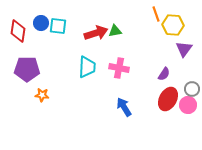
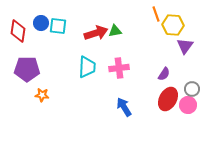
purple triangle: moved 1 px right, 3 px up
pink cross: rotated 18 degrees counterclockwise
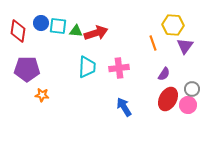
orange line: moved 3 px left, 29 px down
green triangle: moved 39 px left; rotated 16 degrees clockwise
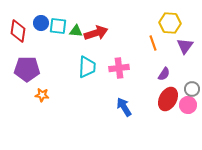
yellow hexagon: moved 3 px left, 2 px up
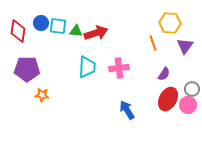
blue arrow: moved 3 px right, 3 px down
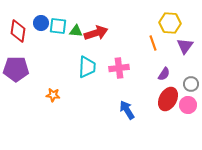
purple pentagon: moved 11 px left
gray circle: moved 1 px left, 5 px up
orange star: moved 11 px right
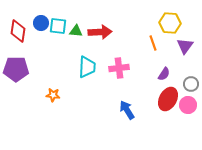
red arrow: moved 4 px right, 1 px up; rotated 15 degrees clockwise
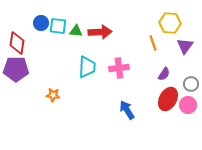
red diamond: moved 1 px left, 12 px down
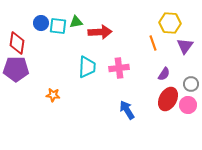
green triangle: moved 9 px up; rotated 16 degrees counterclockwise
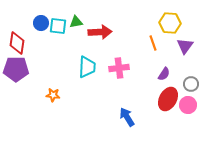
blue arrow: moved 7 px down
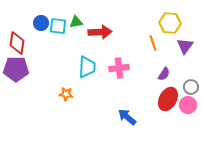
gray circle: moved 3 px down
orange star: moved 13 px right, 1 px up
blue arrow: rotated 18 degrees counterclockwise
